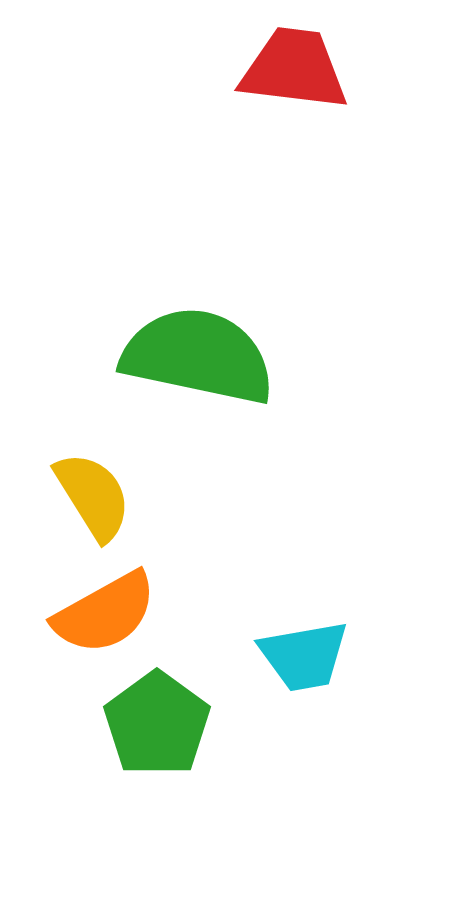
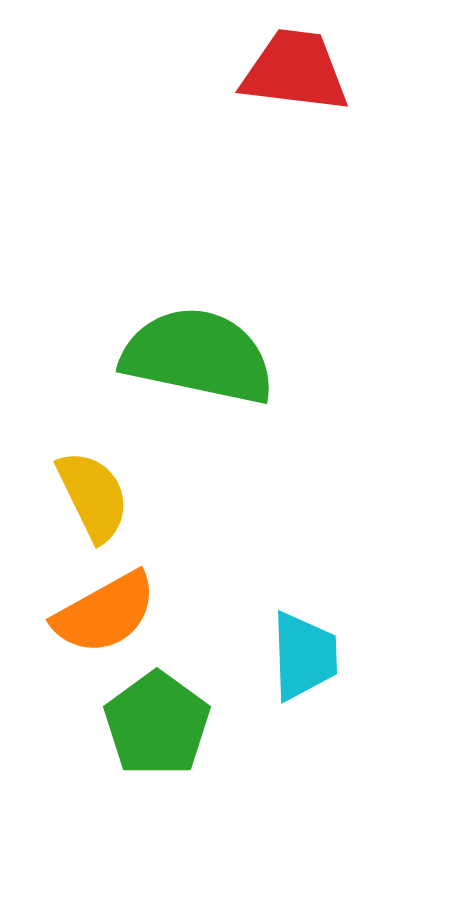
red trapezoid: moved 1 px right, 2 px down
yellow semicircle: rotated 6 degrees clockwise
cyan trapezoid: rotated 82 degrees counterclockwise
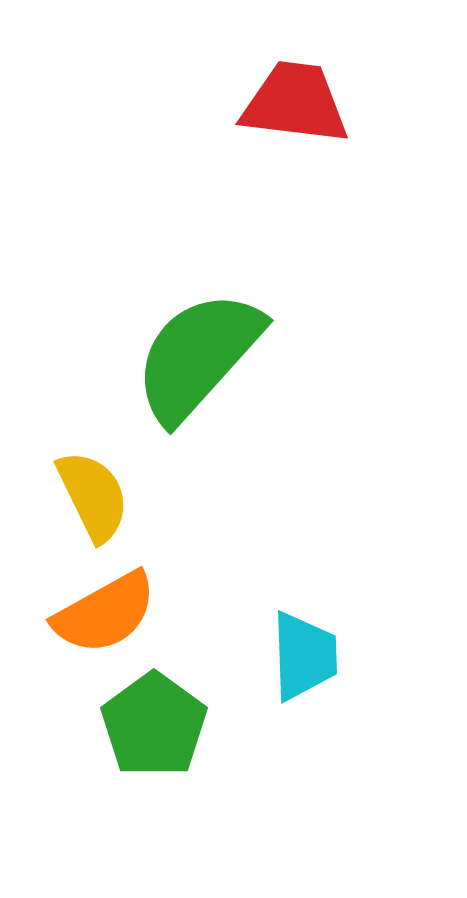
red trapezoid: moved 32 px down
green semicircle: rotated 60 degrees counterclockwise
green pentagon: moved 3 px left, 1 px down
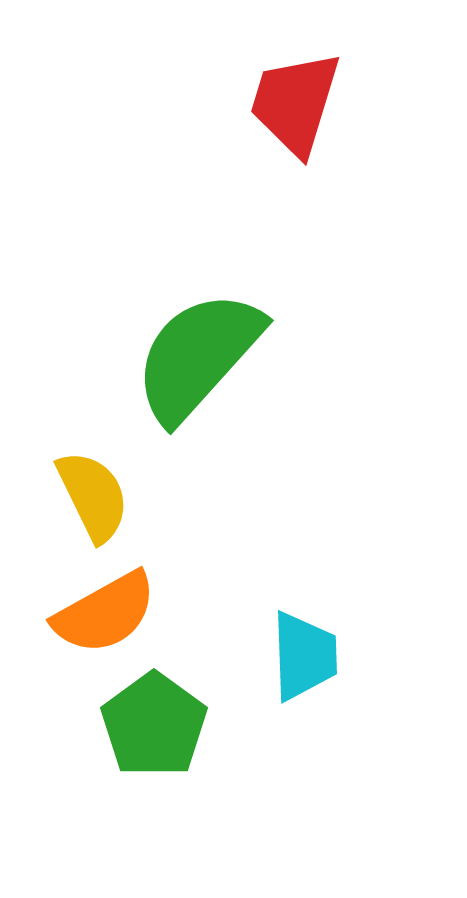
red trapezoid: rotated 80 degrees counterclockwise
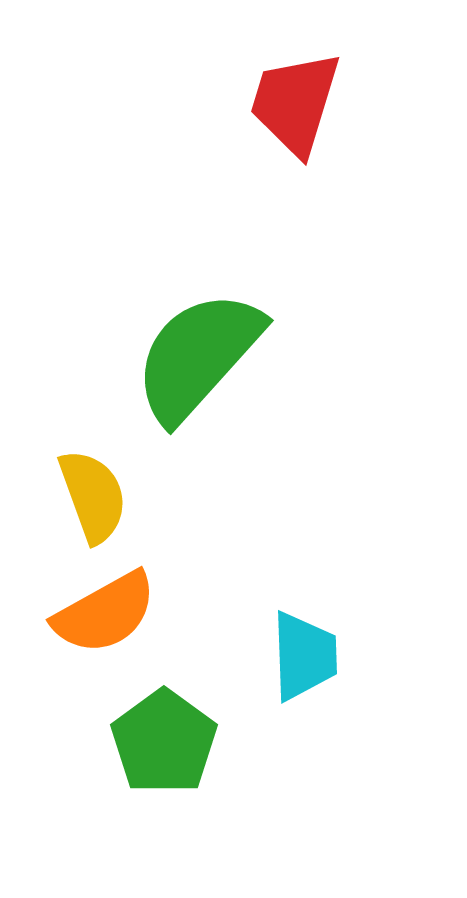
yellow semicircle: rotated 6 degrees clockwise
green pentagon: moved 10 px right, 17 px down
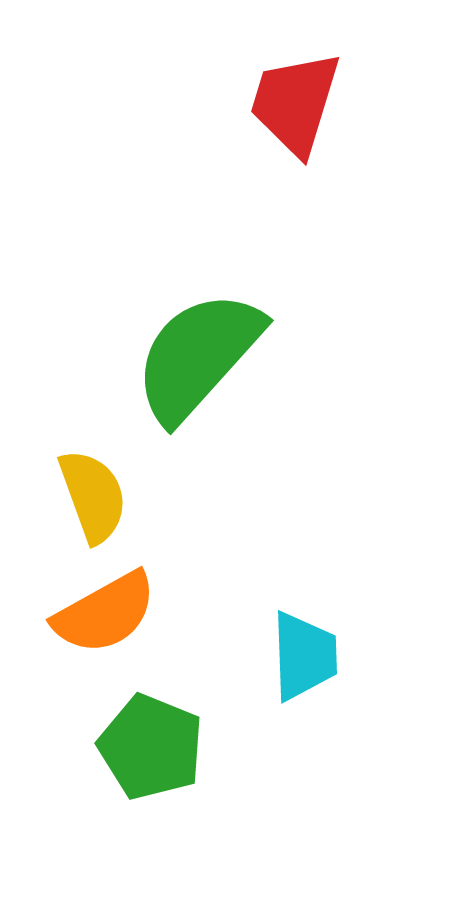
green pentagon: moved 13 px left, 5 px down; rotated 14 degrees counterclockwise
